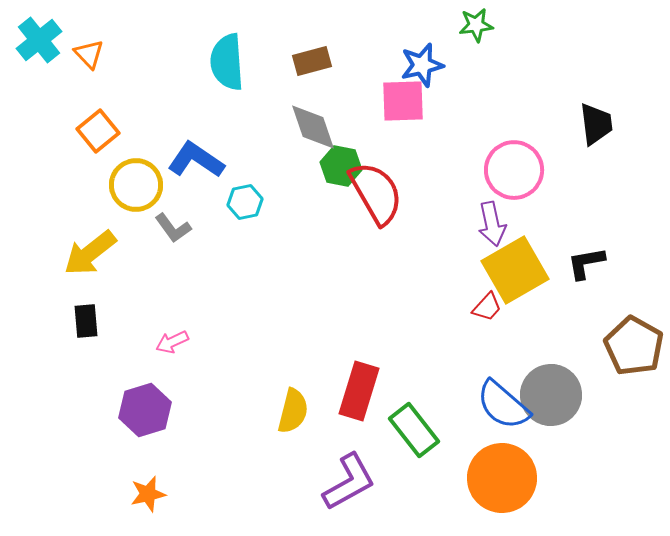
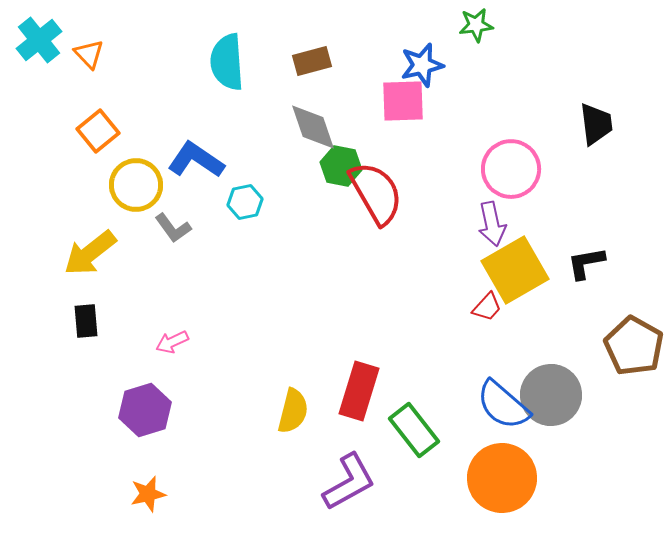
pink circle: moved 3 px left, 1 px up
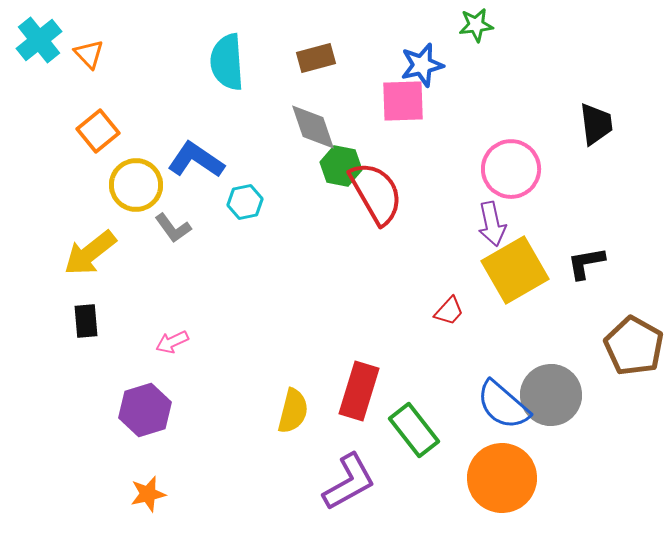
brown rectangle: moved 4 px right, 3 px up
red trapezoid: moved 38 px left, 4 px down
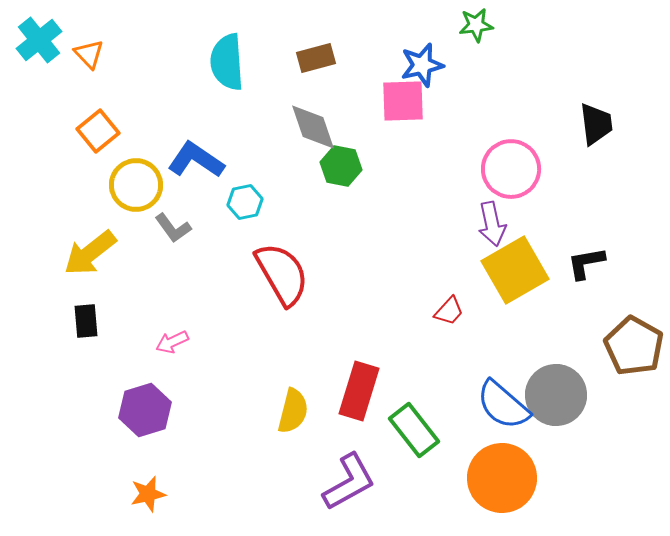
red semicircle: moved 94 px left, 81 px down
gray circle: moved 5 px right
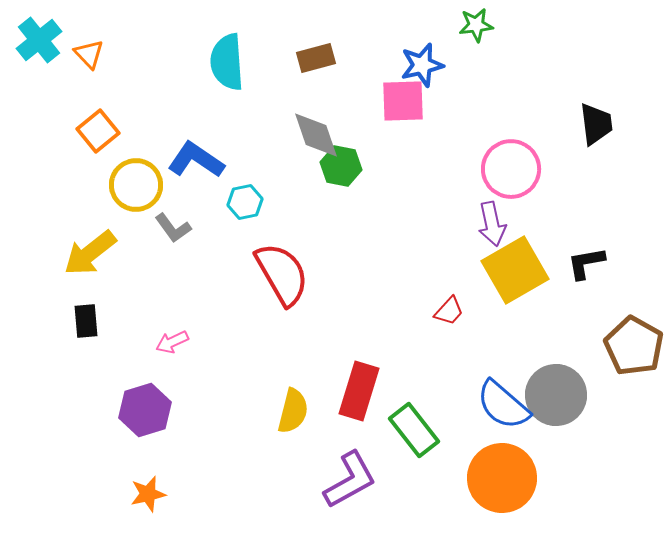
gray diamond: moved 3 px right, 8 px down
purple L-shape: moved 1 px right, 2 px up
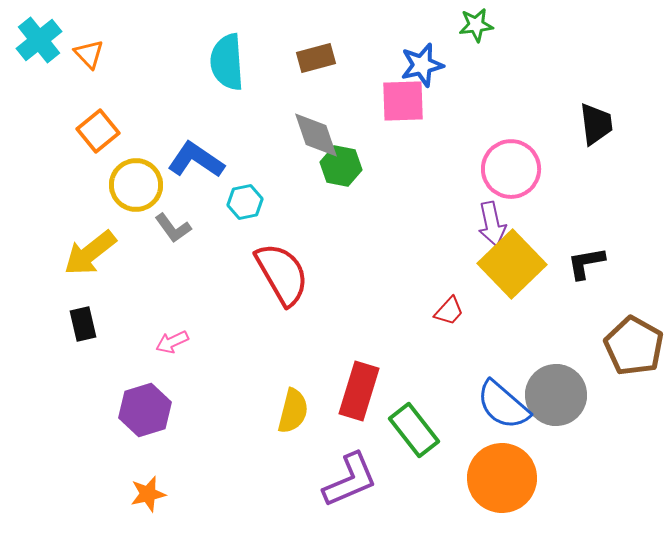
yellow square: moved 3 px left, 6 px up; rotated 14 degrees counterclockwise
black rectangle: moved 3 px left, 3 px down; rotated 8 degrees counterclockwise
purple L-shape: rotated 6 degrees clockwise
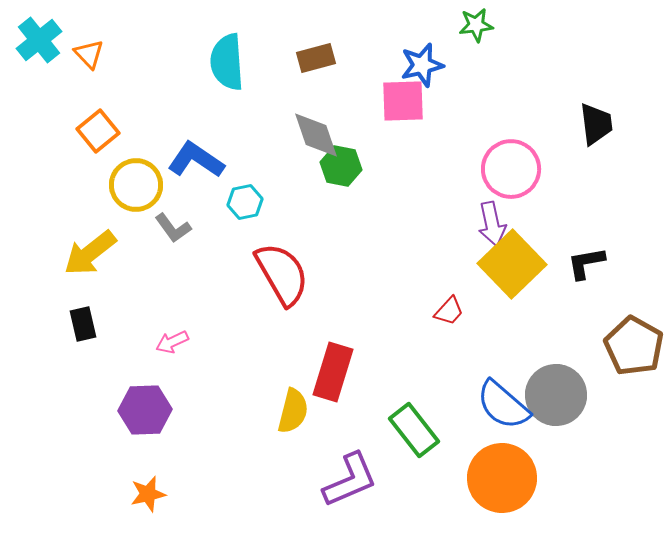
red rectangle: moved 26 px left, 19 px up
purple hexagon: rotated 15 degrees clockwise
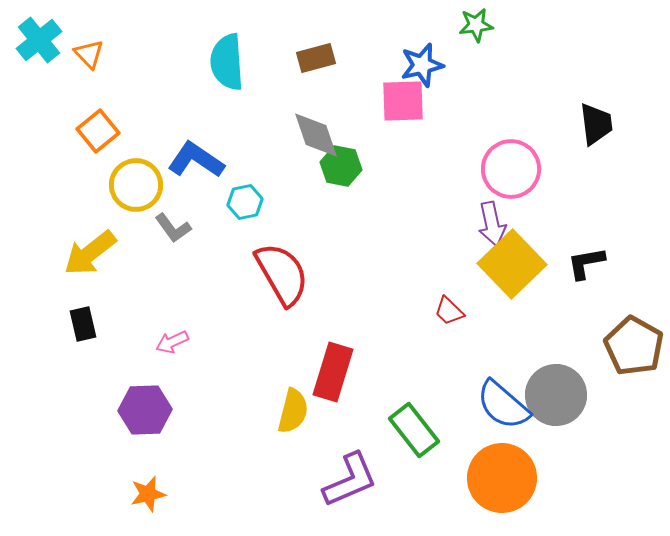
red trapezoid: rotated 92 degrees clockwise
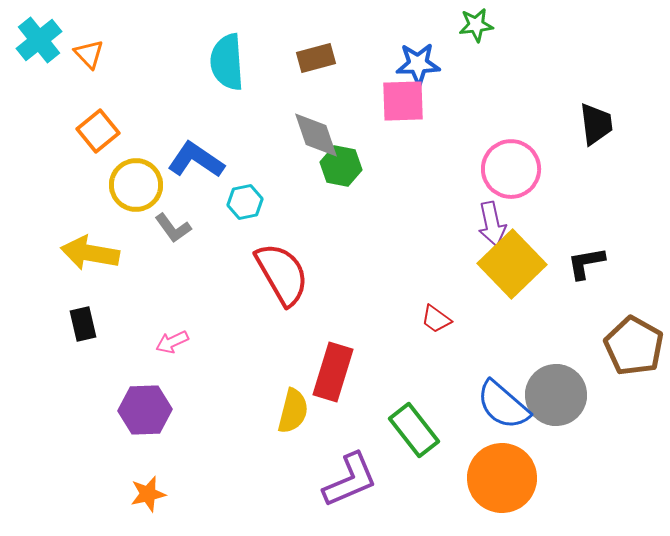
blue star: moved 4 px left, 1 px up; rotated 12 degrees clockwise
yellow arrow: rotated 48 degrees clockwise
red trapezoid: moved 13 px left, 8 px down; rotated 8 degrees counterclockwise
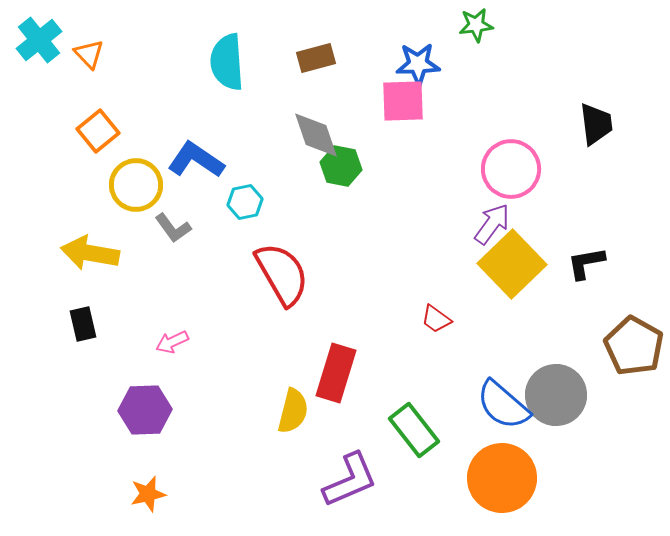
purple arrow: rotated 132 degrees counterclockwise
red rectangle: moved 3 px right, 1 px down
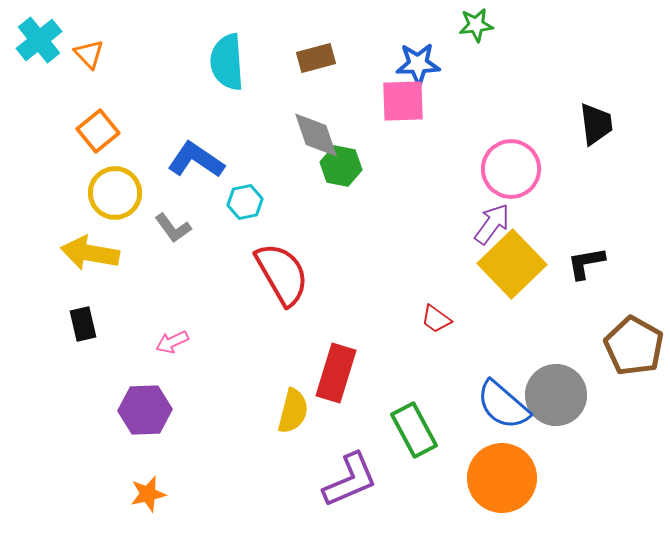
yellow circle: moved 21 px left, 8 px down
green rectangle: rotated 10 degrees clockwise
